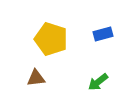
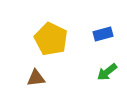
yellow pentagon: rotated 8 degrees clockwise
green arrow: moved 9 px right, 10 px up
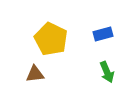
green arrow: rotated 75 degrees counterclockwise
brown triangle: moved 1 px left, 4 px up
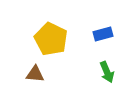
brown triangle: rotated 12 degrees clockwise
